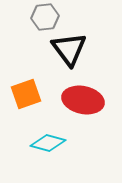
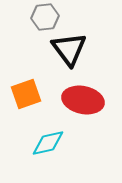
cyan diamond: rotated 28 degrees counterclockwise
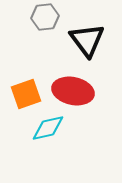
black triangle: moved 18 px right, 9 px up
red ellipse: moved 10 px left, 9 px up
cyan diamond: moved 15 px up
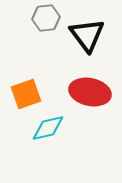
gray hexagon: moved 1 px right, 1 px down
black triangle: moved 5 px up
red ellipse: moved 17 px right, 1 px down
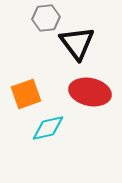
black triangle: moved 10 px left, 8 px down
